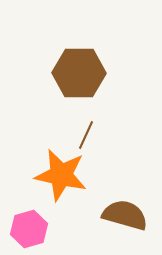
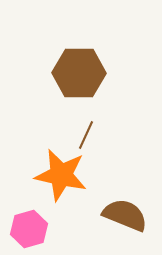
brown semicircle: rotated 6 degrees clockwise
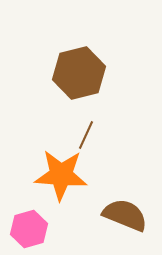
brown hexagon: rotated 15 degrees counterclockwise
orange star: rotated 8 degrees counterclockwise
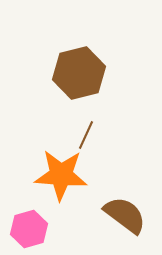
brown semicircle: rotated 15 degrees clockwise
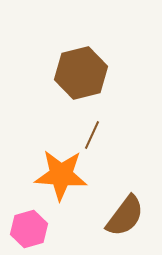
brown hexagon: moved 2 px right
brown line: moved 6 px right
brown semicircle: moved 1 px down; rotated 90 degrees clockwise
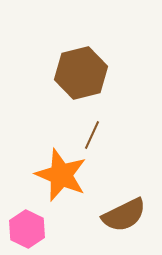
orange star: rotated 18 degrees clockwise
brown semicircle: moved 1 px left, 1 px up; rotated 27 degrees clockwise
pink hexagon: moved 2 px left; rotated 18 degrees counterclockwise
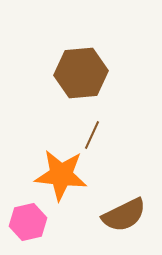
brown hexagon: rotated 9 degrees clockwise
orange star: rotated 16 degrees counterclockwise
pink hexagon: moved 1 px right, 7 px up; rotated 21 degrees clockwise
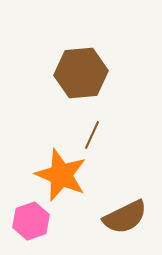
orange star: rotated 16 degrees clockwise
brown semicircle: moved 1 px right, 2 px down
pink hexagon: moved 3 px right, 1 px up; rotated 6 degrees counterclockwise
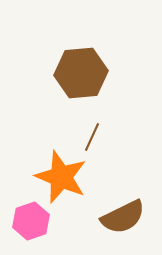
brown line: moved 2 px down
orange star: moved 2 px down
brown semicircle: moved 2 px left
